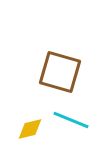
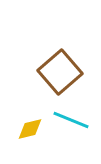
brown square: rotated 33 degrees clockwise
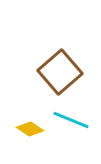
yellow diamond: rotated 48 degrees clockwise
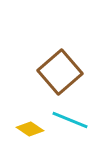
cyan line: moved 1 px left
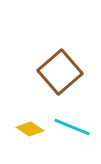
cyan line: moved 2 px right, 7 px down
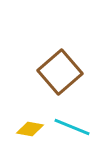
yellow diamond: rotated 24 degrees counterclockwise
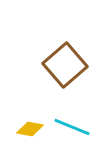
brown square: moved 5 px right, 7 px up
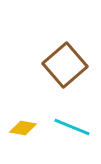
yellow diamond: moved 7 px left, 1 px up
